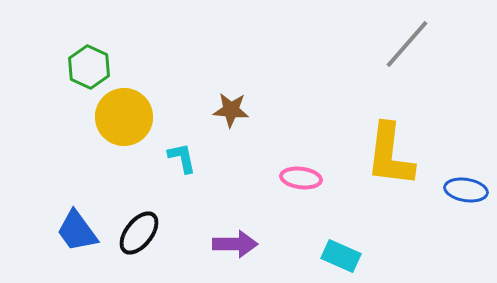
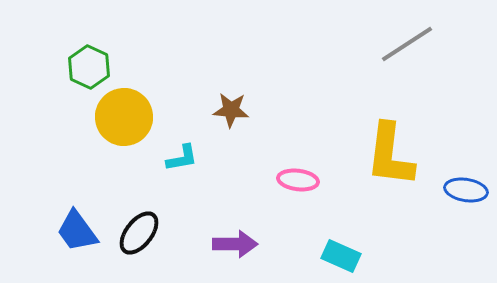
gray line: rotated 16 degrees clockwise
cyan L-shape: rotated 92 degrees clockwise
pink ellipse: moved 3 px left, 2 px down
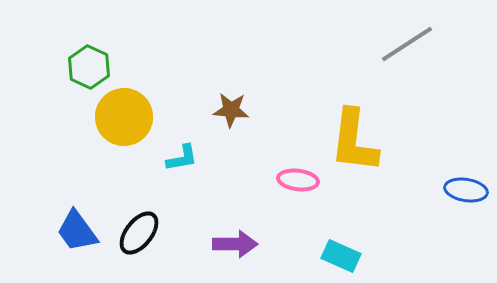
yellow L-shape: moved 36 px left, 14 px up
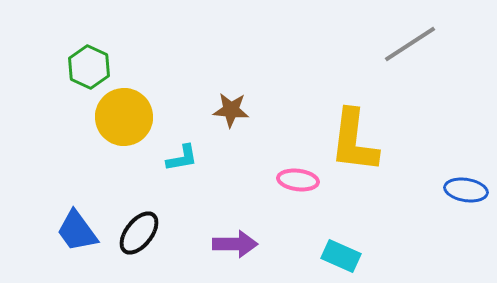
gray line: moved 3 px right
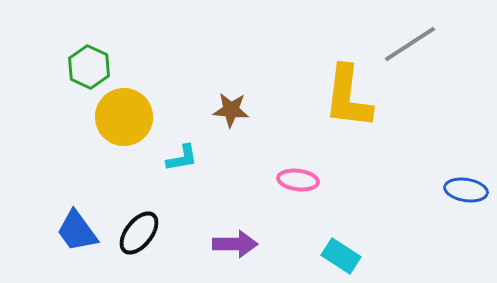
yellow L-shape: moved 6 px left, 44 px up
cyan rectangle: rotated 9 degrees clockwise
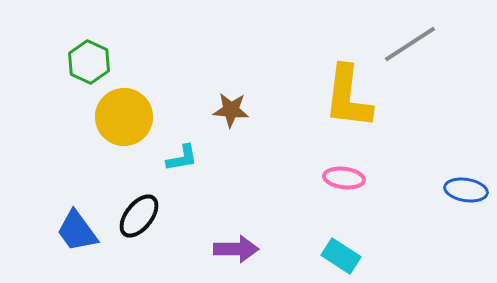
green hexagon: moved 5 px up
pink ellipse: moved 46 px right, 2 px up
black ellipse: moved 17 px up
purple arrow: moved 1 px right, 5 px down
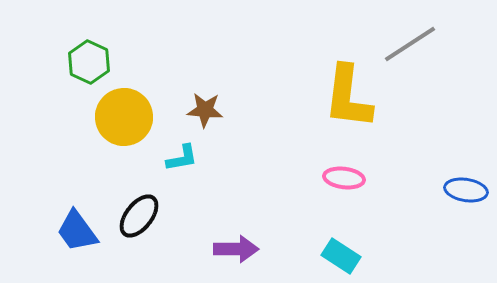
brown star: moved 26 px left
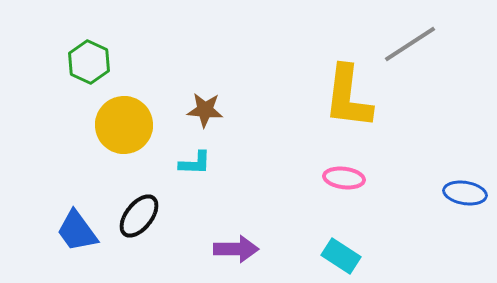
yellow circle: moved 8 px down
cyan L-shape: moved 13 px right, 5 px down; rotated 12 degrees clockwise
blue ellipse: moved 1 px left, 3 px down
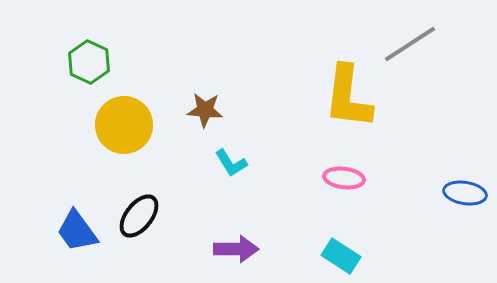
cyan L-shape: moved 36 px right; rotated 56 degrees clockwise
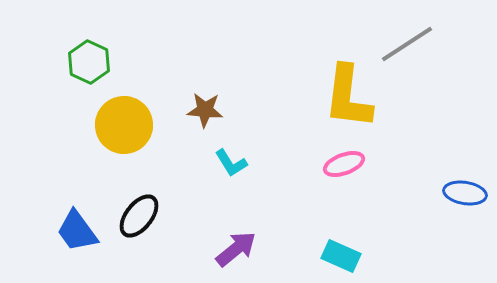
gray line: moved 3 px left
pink ellipse: moved 14 px up; rotated 27 degrees counterclockwise
purple arrow: rotated 39 degrees counterclockwise
cyan rectangle: rotated 9 degrees counterclockwise
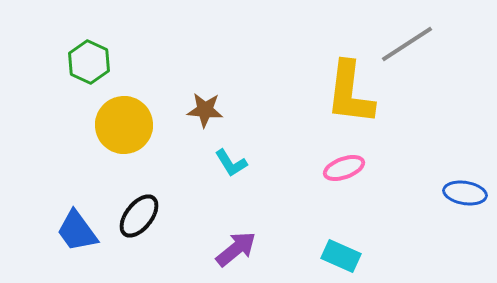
yellow L-shape: moved 2 px right, 4 px up
pink ellipse: moved 4 px down
